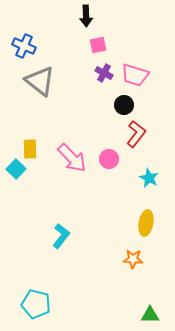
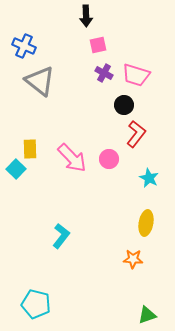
pink trapezoid: moved 1 px right
green triangle: moved 3 px left; rotated 18 degrees counterclockwise
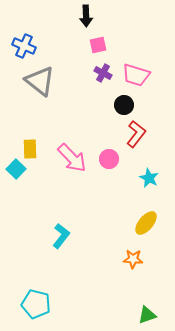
purple cross: moved 1 px left
yellow ellipse: rotated 30 degrees clockwise
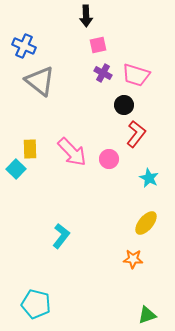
pink arrow: moved 6 px up
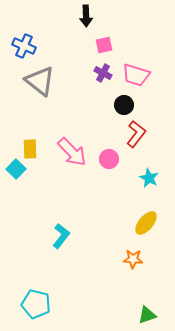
pink square: moved 6 px right
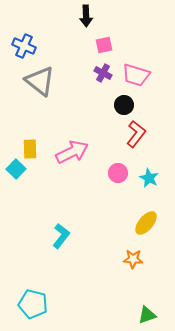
pink arrow: rotated 72 degrees counterclockwise
pink circle: moved 9 px right, 14 px down
cyan pentagon: moved 3 px left
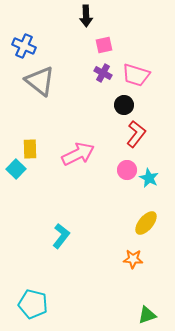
pink arrow: moved 6 px right, 2 px down
pink circle: moved 9 px right, 3 px up
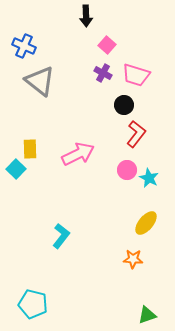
pink square: moved 3 px right; rotated 36 degrees counterclockwise
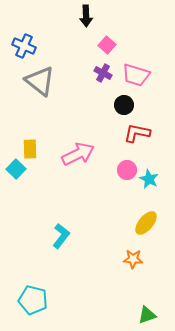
red L-shape: moved 1 px right, 1 px up; rotated 116 degrees counterclockwise
cyan star: moved 1 px down
cyan pentagon: moved 4 px up
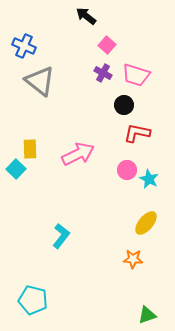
black arrow: rotated 130 degrees clockwise
